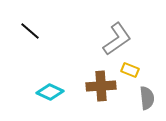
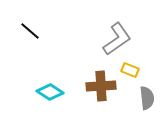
cyan diamond: rotated 8 degrees clockwise
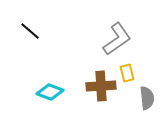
yellow rectangle: moved 3 px left, 3 px down; rotated 54 degrees clockwise
cyan diamond: rotated 12 degrees counterclockwise
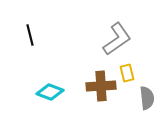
black line: moved 4 px down; rotated 35 degrees clockwise
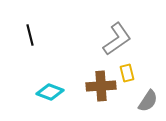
gray semicircle: moved 1 px right, 3 px down; rotated 40 degrees clockwise
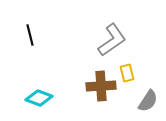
gray L-shape: moved 5 px left, 1 px down
cyan diamond: moved 11 px left, 6 px down
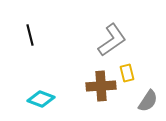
cyan diamond: moved 2 px right, 1 px down
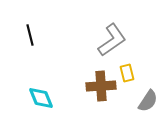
cyan diamond: moved 1 px up; rotated 48 degrees clockwise
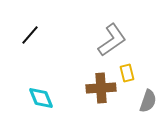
black line: rotated 55 degrees clockwise
brown cross: moved 2 px down
gray semicircle: rotated 15 degrees counterclockwise
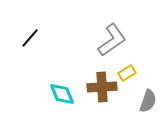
black line: moved 3 px down
yellow rectangle: rotated 72 degrees clockwise
brown cross: moved 1 px right, 1 px up
cyan diamond: moved 21 px right, 4 px up
